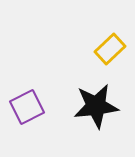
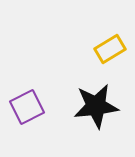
yellow rectangle: rotated 12 degrees clockwise
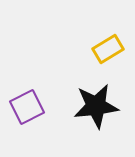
yellow rectangle: moved 2 px left
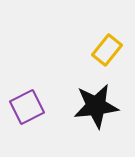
yellow rectangle: moved 1 px left, 1 px down; rotated 20 degrees counterclockwise
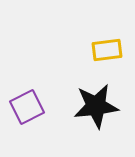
yellow rectangle: rotated 44 degrees clockwise
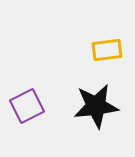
purple square: moved 1 px up
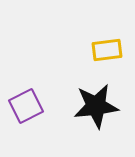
purple square: moved 1 px left
